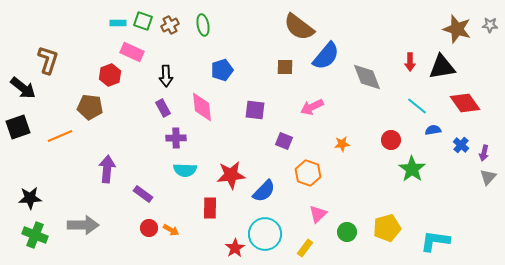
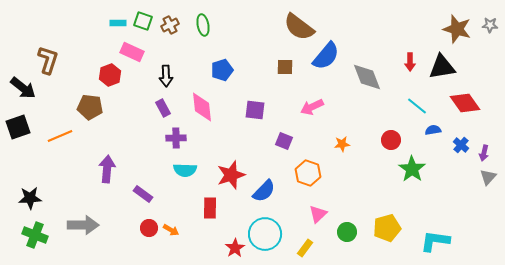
red star at (231, 175): rotated 12 degrees counterclockwise
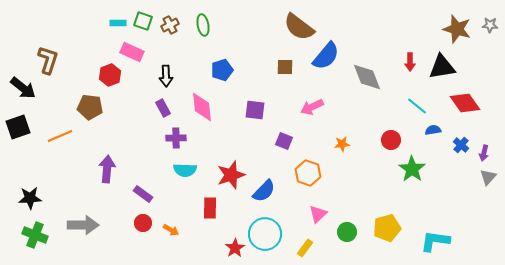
red circle at (149, 228): moved 6 px left, 5 px up
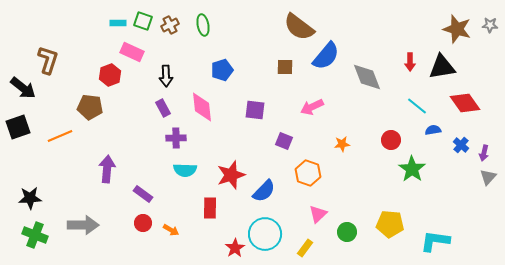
yellow pentagon at (387, 228): moved 3 px right, 4 px up; rotated 20 degrees clockwise
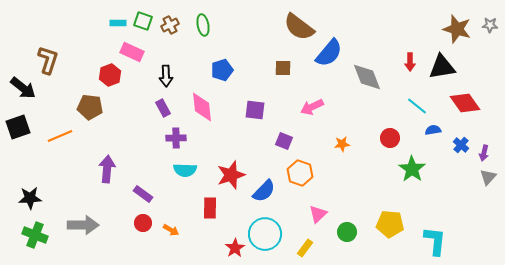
blue semicircle at (326, 56): moved 3 px right, 3 px up
brown square at (285, 67): moved 2 px left, 1 px down
red circle at (391, 140): moved 1 px left, 2 px up
orange hexagon at (308, 173): moved 8 px left
cyan L-shape at (435, 241): rotated 88 degrees clockwise
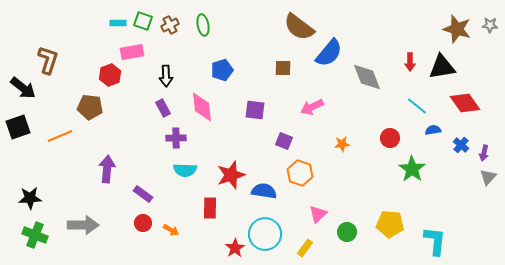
pink rectangle at (132, 52): rotated 35 degrees counterclockwise
blue semicircle at (264, 191): rotated 125 degrees counterclockwise
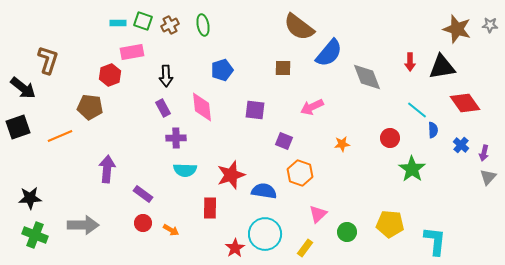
cyan line at (417, 106): moved 4 px down
blue semicircle at (433, 130): rotated 98 degrees clockwise
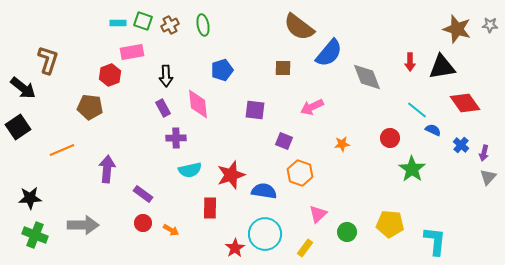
pink diamond at (202, 107): moved 4 px left, 3 px up
black square at (18, 127): rotated 15 degrees counterclockwise
blue semicircle at (433, 130): rotated 63 degrees counterclockwise
orange line at (60, 136): moved 2 px right, 14 px down
cyan semicircle at (185, 170): moved 5 px right; rotated 15 degrees counterclockwise
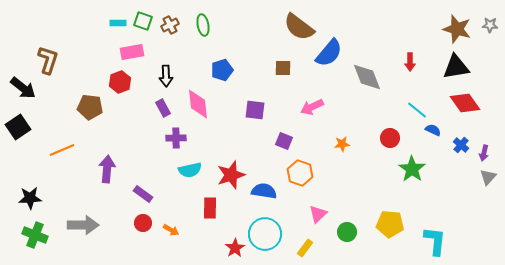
black triangle at (442, 67): moved 14 px right
red hexagon at (110, 75): moved 10 px right, 7 px down
